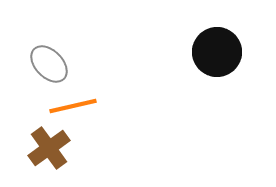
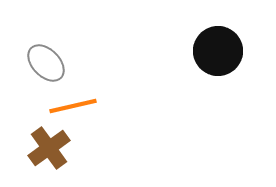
black circle: moved 1 px right, 1 px up
gray ellipse: moved 3 px left, 1 px up
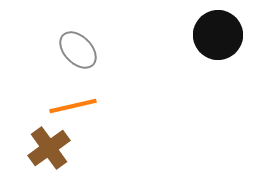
black circle: moved 16 px up
gray ellipse: moved 32 px right, 13 px up
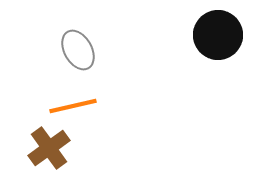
gray ellipse: rotated 15 degrees clockwise
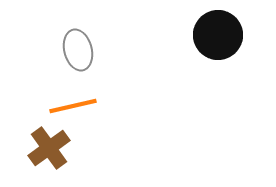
gray ellipse: rotated 15 degrees clockwise
